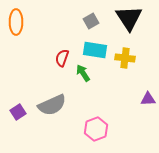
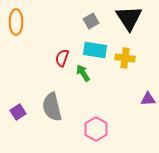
gray semicircle: moved 2 px down; rotated 100 degrees clockwise
pink hexagon: rotated 10 degrees counterclockwise
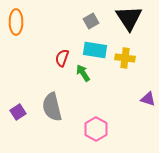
purple triangle: rotated 21 degrees clockwise
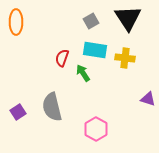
black triangle: moved 1 px left
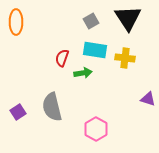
green arrow: rotated 114 degrees clockwise
